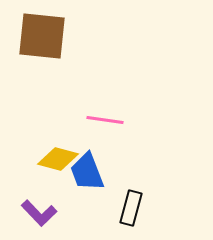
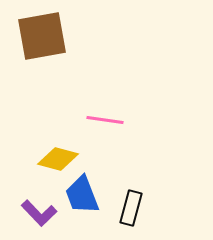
brown square: rotated 16 degrees counterclockwise
blue trapezoid: moved 5 px left, 23 px down
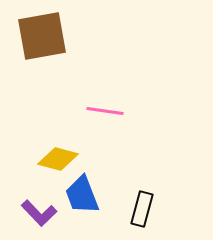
pink line: moved 9 px up
black rectangle: moved 11 px right, 1 px down
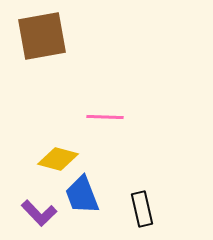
pink line: moved 6 px down; rotated 6 degrees counterclockwise
black rectangle: rotated 28 degrees counterclockwise
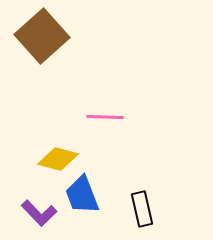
brown square: rotated 32 degrees counterclockwise
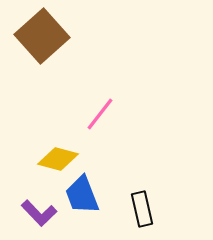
pink line: moved 5 px left, 3 px up; rotated 54 degrees counterclockwise
